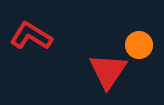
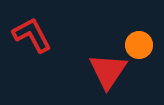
red L-shape: moved 1 px right, 1 px up; rotated 30 degrees clockwise
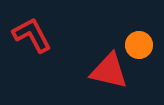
red triangle: moved 1 px right; rotated 51 degrees counterclockwise
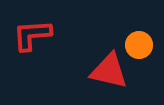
red L-shape: rotated 66 degrees counterclockwise
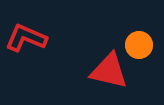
red L-shape: moved 6 px left, 3 px down; rotated 27 degrees clockwise
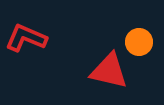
orange circle: moved 3 px up
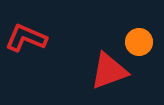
red triangle: rotated 33 degrees counterclockwise
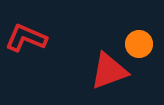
orange circle: moved 2 px down
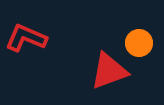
orange circle: moved 1 px up
